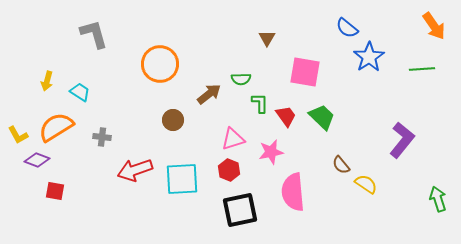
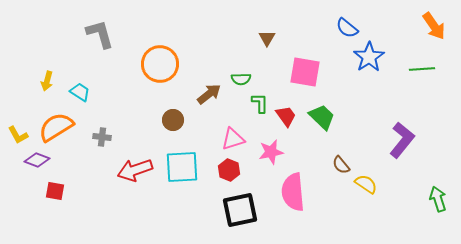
gray L-shape: moved 6 px right
cyan square: moved 12 px up
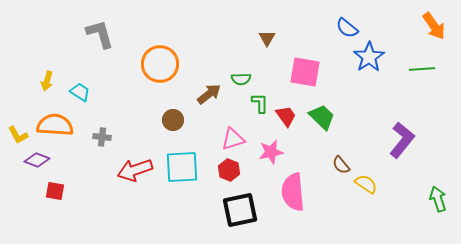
orange semicircle: moved 1 px left, 2 px up; rotated 36 degrees clockwise
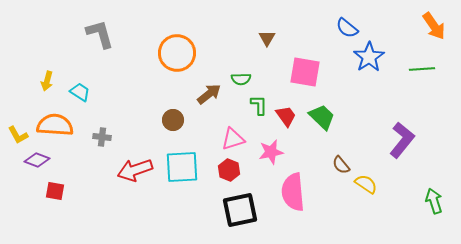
orange circle: moved 17 px right, 11 px up
green L-shape: moved 1 px left, 2 px down
green arrow: moved 4 px left, 2 px down
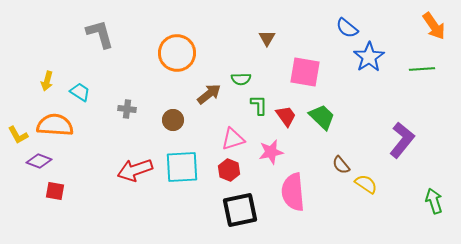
gray cross: moved 25 px right, 28 px up
purple diamond: moved 2 px right, 1 px down
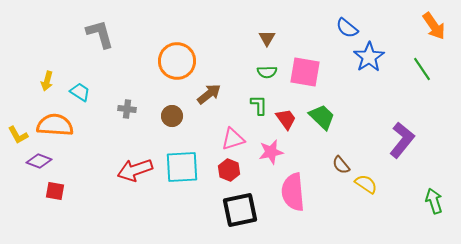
orange circle: moved 8 px down
green line: rotated 60 degrees clockwise
green semicircle: moved 26 px right, 7 px up
red trapezoid: moved 3 px down
brown circle: moved 1 px left, 4 px up
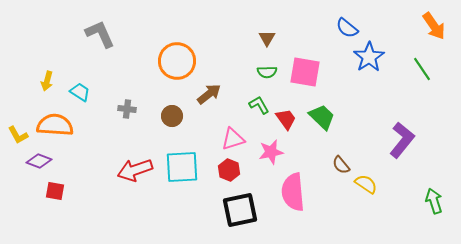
gray L-shape: rotated 8 degrees counterclockwise
green L-shape: rotated 30 degrees counterclockwise
